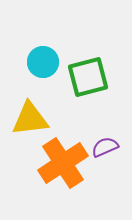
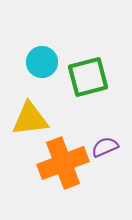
cyan circle: moved 1 px left
orange cross: rotated 12 degrees clockwise
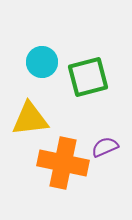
orange cross: rotated 33 degrees clockwise
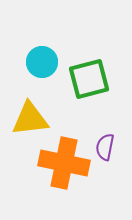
green square: moved 1 px right, 2 px down
purple semicircle: rotated 56 degrees counterclockwise
orange cross: moved 1 px right
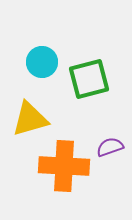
yellow triangle: rotated 9 degrees counterclockwise
purple semicircle: moved 5 px right; rotated 60 degrees clockwise
orange cross: moved 3 px down; rotated 9 degrees counterclockwise
